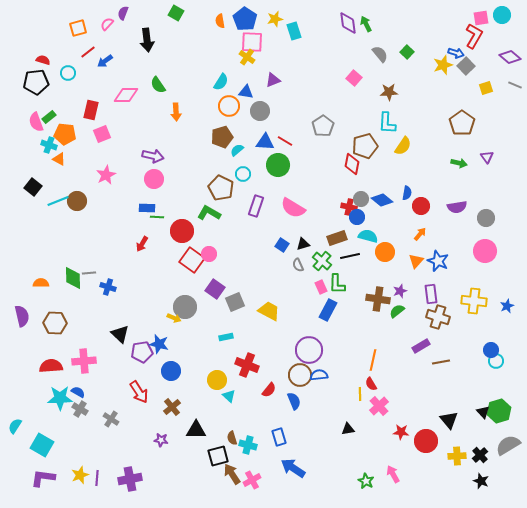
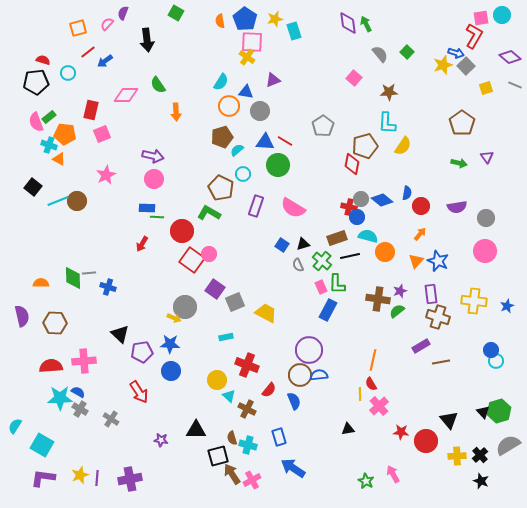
yellow trapezoid at (269, 311): moved 3 px left, 2 px down
blue star at (159, 344): moved 11 px right; rotated 12 degrees counterclockwise
brown cross at (172, 407): moved 75 px right, 2 px down; rotated 24 degrees counterclockwise
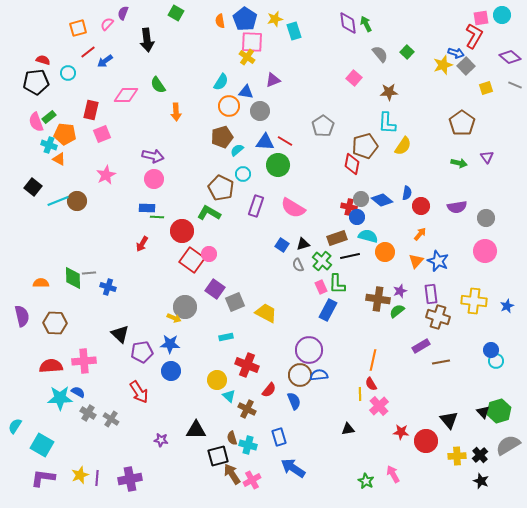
gray cross at (80, 409): moved 8 px right, 4 px down
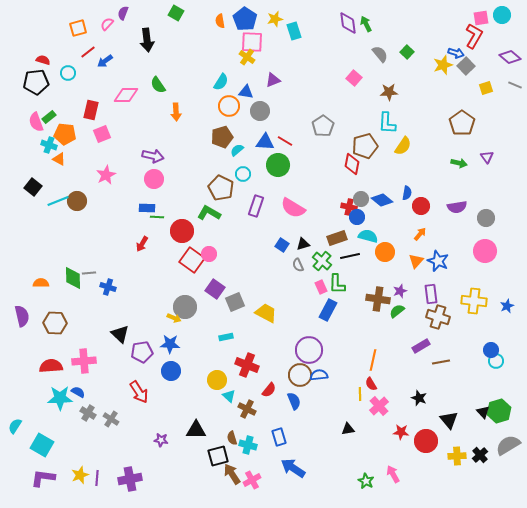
black star at (481, 481): moved 62 px left, 83 px up
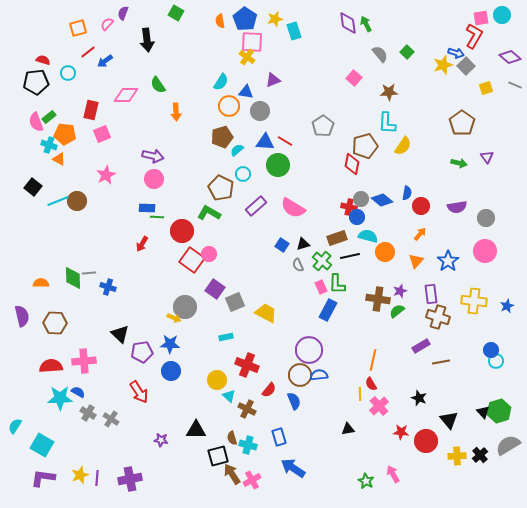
purple rectangle at (256, 206): rotated 30 degrees clockwise
blue star at (438, 261): moved 10 px right; rotated 15 degrees clockwise
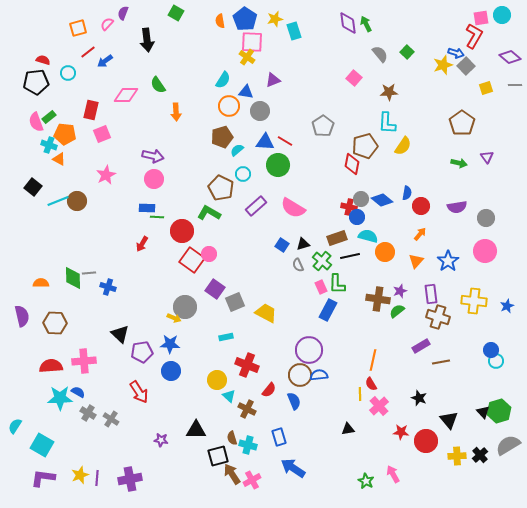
cyan semicircle at (221, 82): moved 2 px right, 2 px up
gray line at (515, 85): rotated 24 degrees counterclockwise
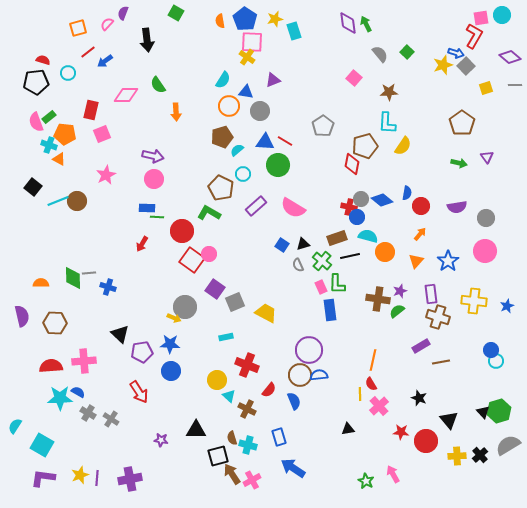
blue rectangle at (328, 310): moved 2 px right; rotated 35 degrees counterclockwise
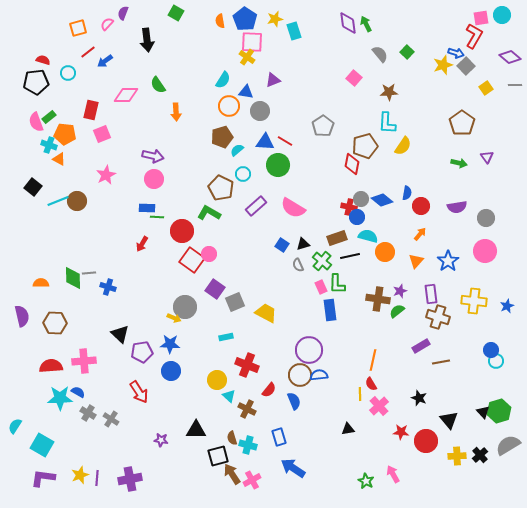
yellow square at (486, 88): rotated 16 degrees counterclockwise
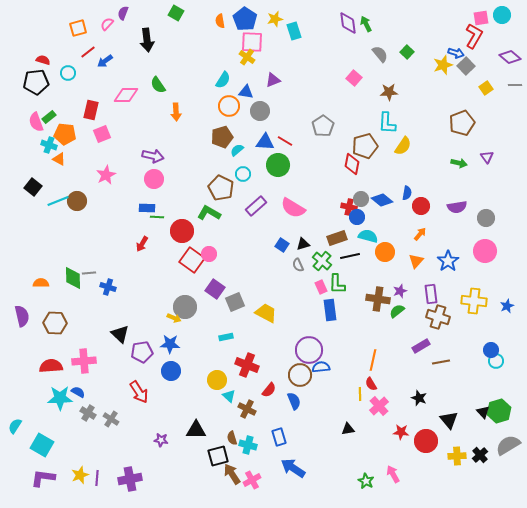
brown pentagon at (462, 123): rotated 15 degrees clockwise
blue semicircle at (319, 375): moved 2 px right, 8 px up
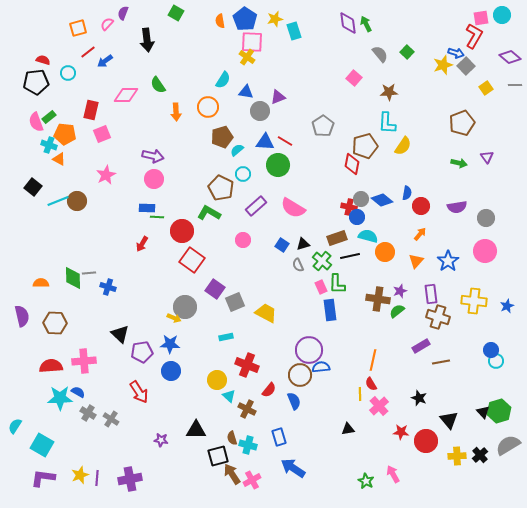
purple triangle at (273, 80): moved 5 px right, 17 px down
orange circle at (229, 106): moved 21 px left, 1 px down
pink circle at (209, 254): moved 34 px right, 14 px up
